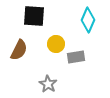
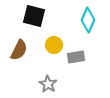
black square: rotated 10 degrees clockwise
yellow circle: moved 2 px left, 1 px down
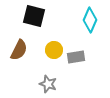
cyan diamond: moved 2 px right
yellow circle: moved 5 px down
gray star: rotated 12 degrees counterclockwise
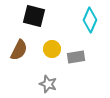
yellow circle: moved 2 px left, 1 px up
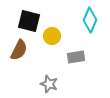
black square: moved 5 px left, 5 px down
yellow circle: moved 13 px up
gray star: moved 1 px right
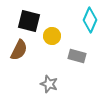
gray rectangle: moved 1 px right, 1 px up; rotated 24 degrees clockwise
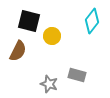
cyan diamond: moved 2 px right, 1 px down; rotated 15 degrees clockwise
brown semicircle: moved 1 px left, 1 px down
gray rectangle: moved 19 px down
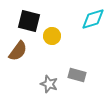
cyan diamond: moved 1 px right, 2 px up; rotated 35 degrees clockwise
brown semicircle: rotated 10 degrees clockwise
